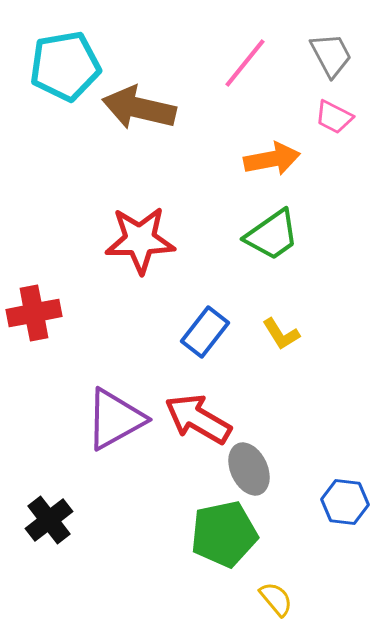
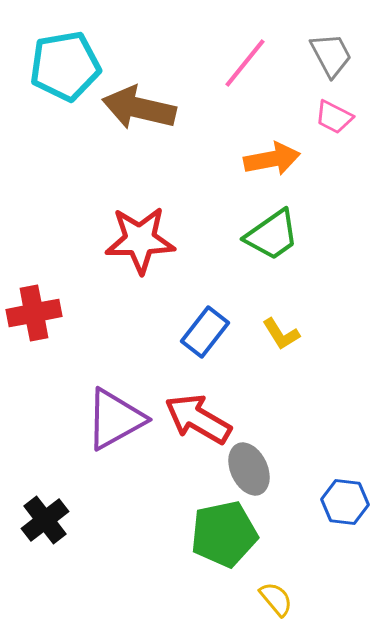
black cross: moved 4 px left
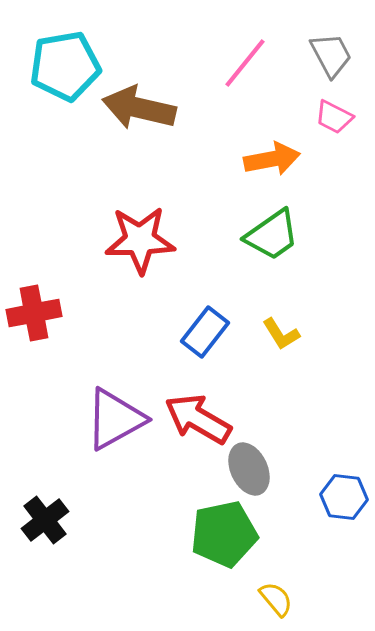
blue hexagon: moved 1 px left, 5 px up
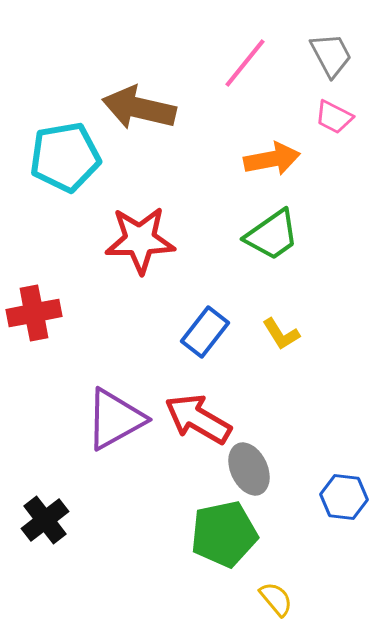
cyan pentagon: moved 91 px down
